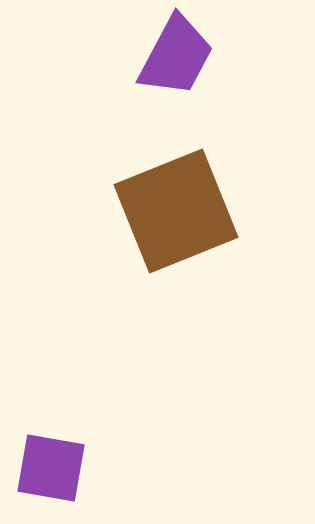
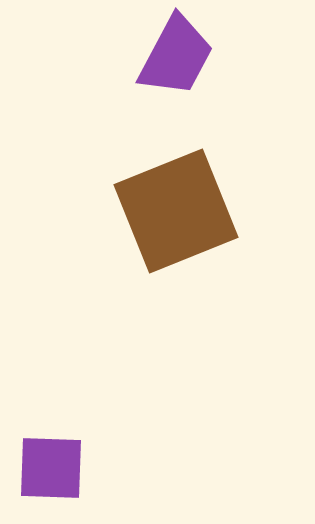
purple square: rotated 8 degrees counterclockwise
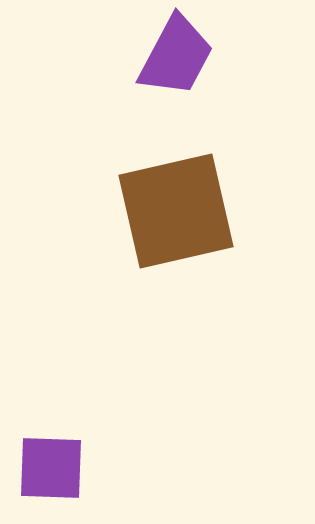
brown square: rotated 9 degrees clockwise
